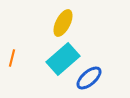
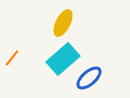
orange line: rotated 24 degrees clockwise
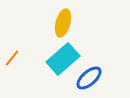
yellow ellipse: rotated 12 degrees counterclockwise
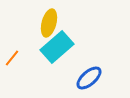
yellow ellipse: moved 14 px left
cyan rectangle: moved 6 px left, 12 px up
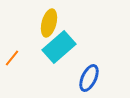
cyan rectangle: moved 2 px right
blue ellipse: rotated 24 degrees counterclockwise
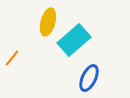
yellow ellipse: moved 1 px left, 1 px up
cyan rectangle: moved 15 px right, 7 px up
